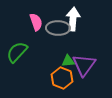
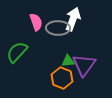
white arrow: rotated 15 degrees clockwise
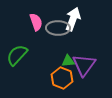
green semicircle: moved 3 px down
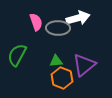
white arrow: moved 5 px right, 1 px up; rotated 55 degrees clockwise
green semicircle: rotated 15 degrees counterclockwise
green triangle: moved 12 px left
purple triangle: rotated 15 degrees clockwise
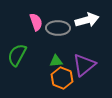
white arrow: moved 9 px right, 2 px down
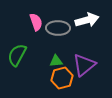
orange hexagon: rotated 25 degrees clockwise
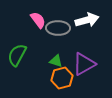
pink semicircle: moved 2 px right, 2 px up; rotated 18 degrees counterclockwise
green triangle: rotated 24 degrees clockwise
purple triangle: moved 1 px up; rotated 10 degrees clockwise
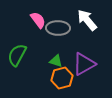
white arrow: rotated 115 degrees counterclockwise
